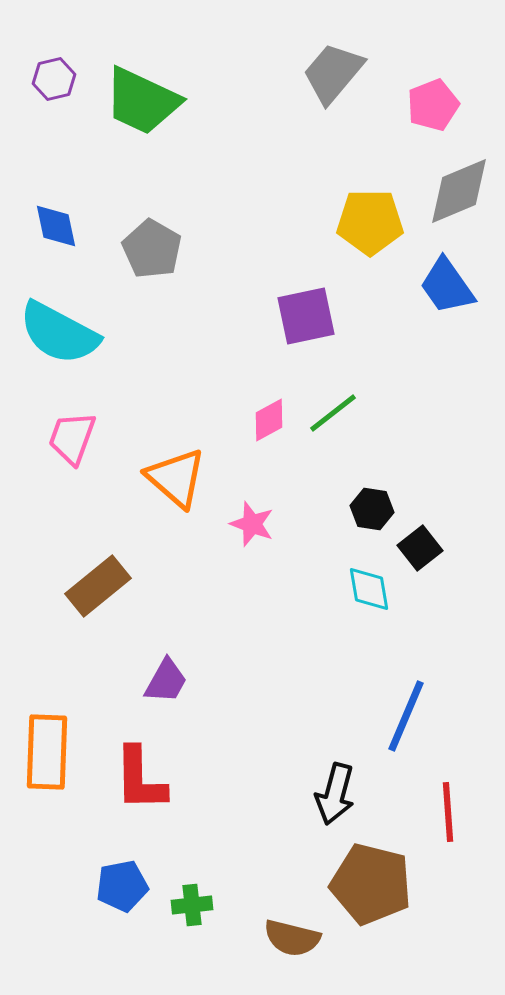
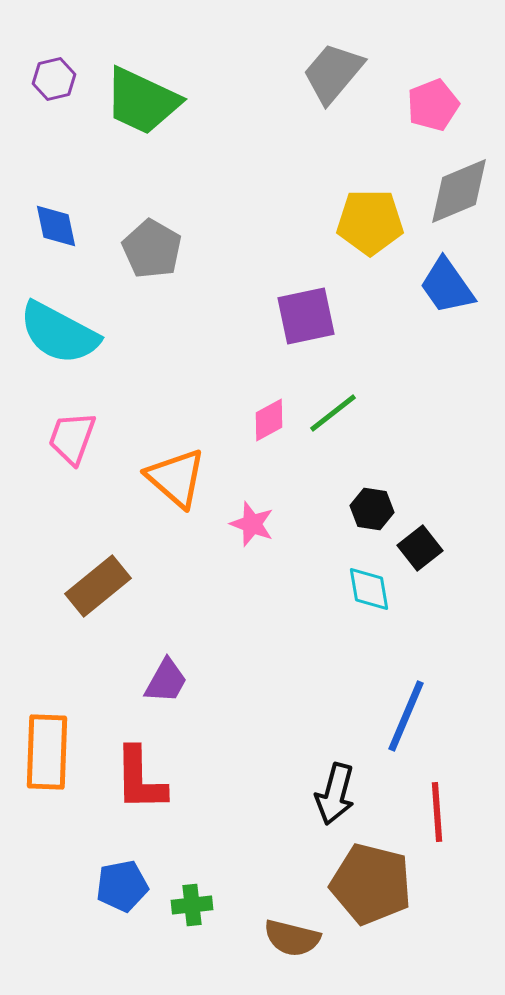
red line: moved 11 px left
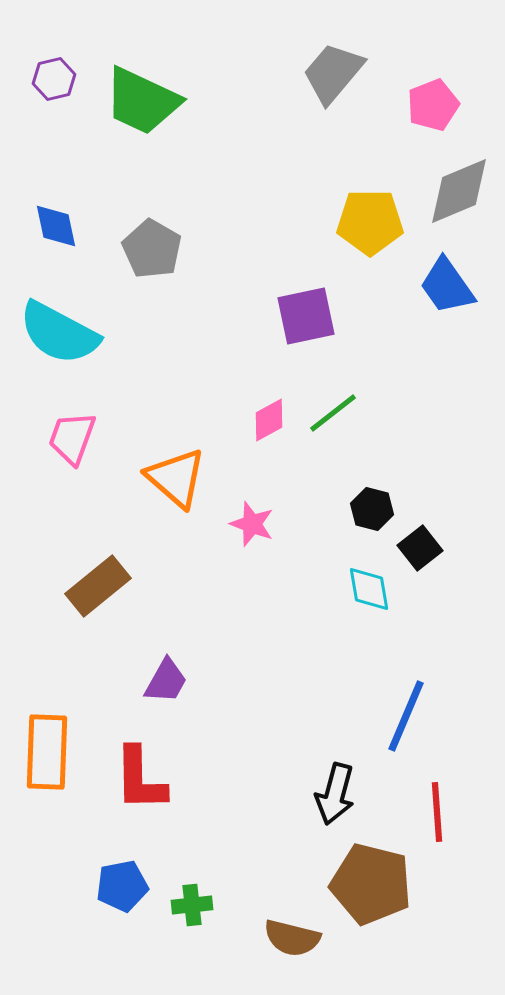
black hexagon: rotated 6 degrees clockwise
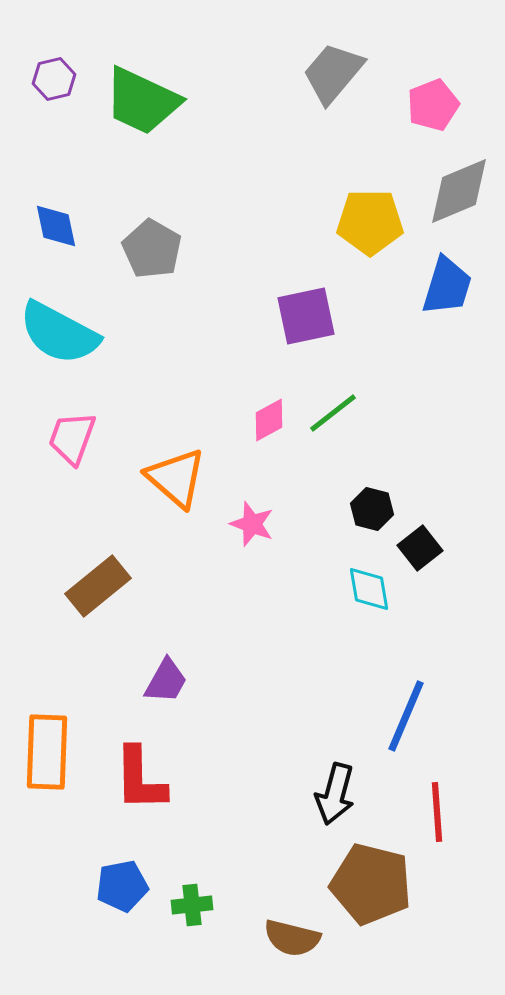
blue trapezoid: rotated 128 degrees counterclockwise
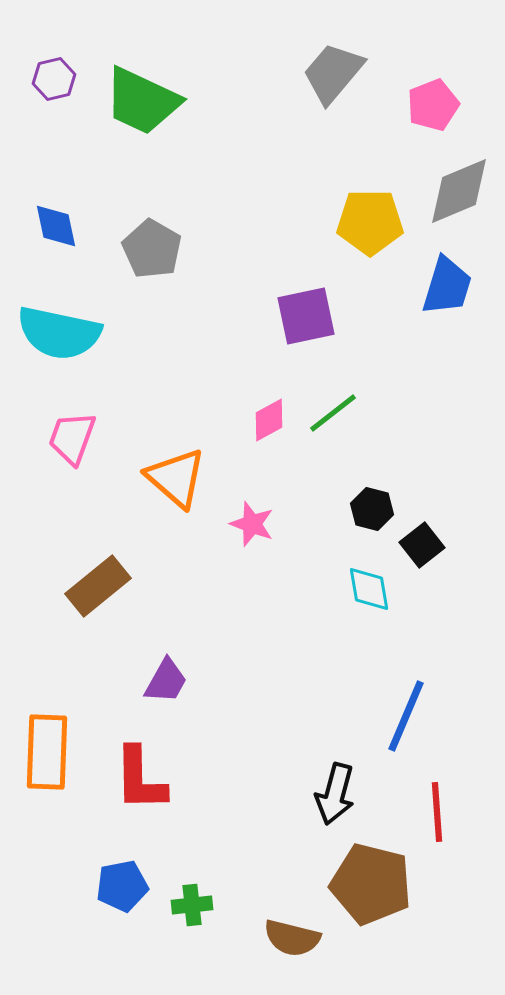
cyan semicircle: rotated 16 degrees counterclockwise
black square: moved 2 px right, 3 px up
